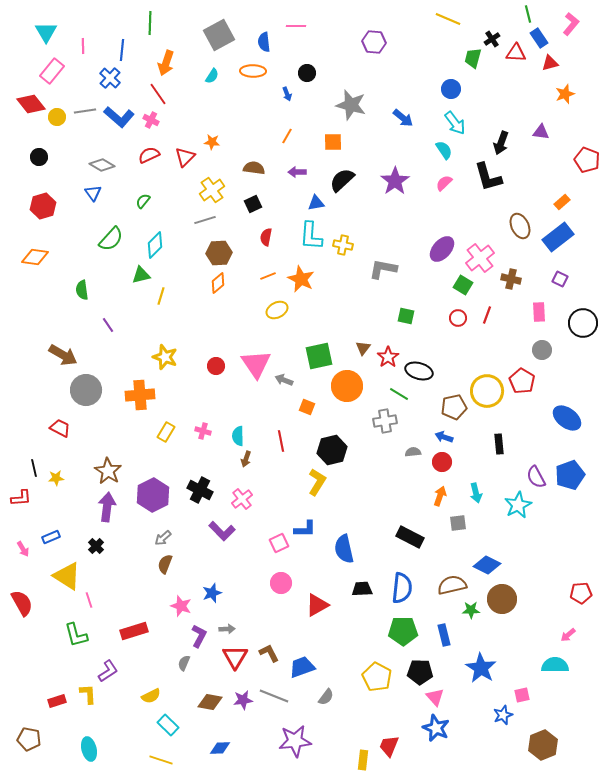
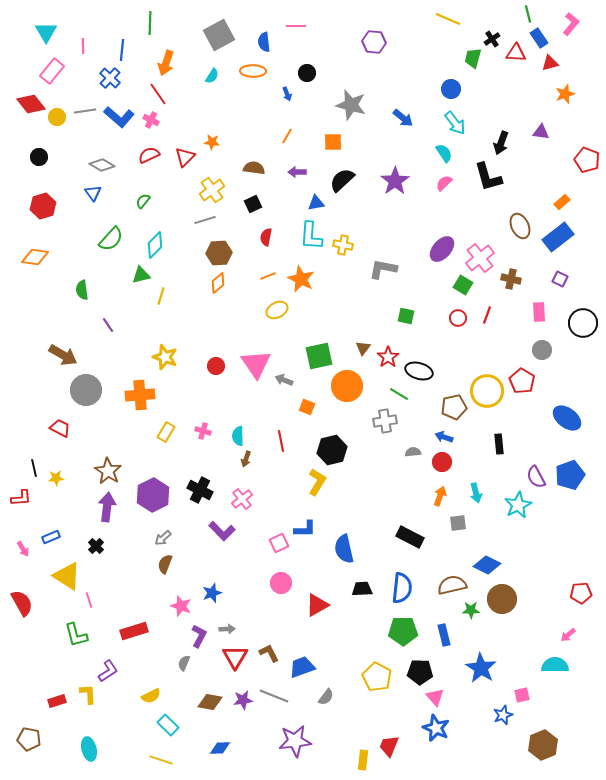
cyan semicircle at (444, 150): moved 3 px down
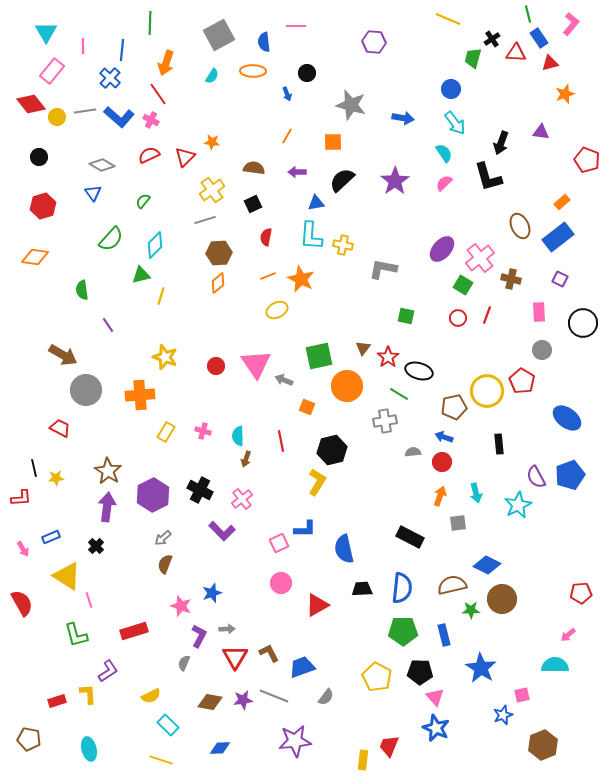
blue arrow at (403, 118): rotated 30 degrees counterclockwise
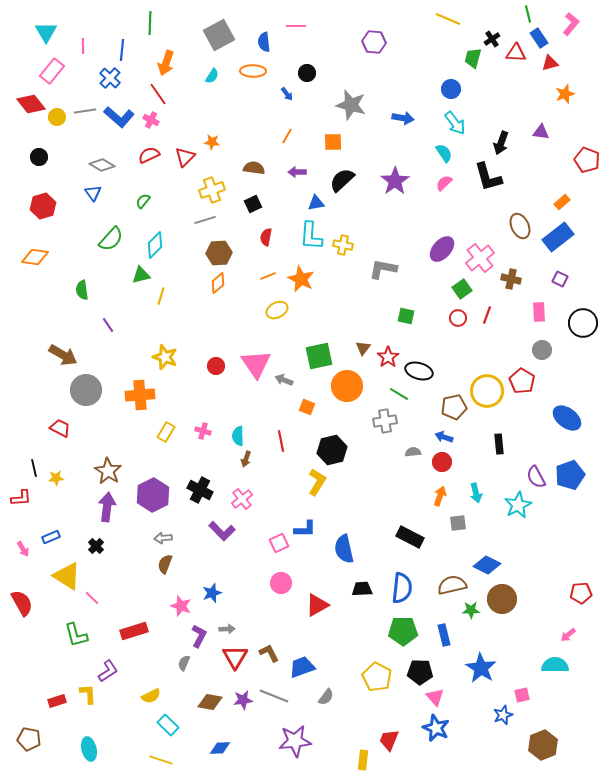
blue arrow at (287, 94): rotated 16 degrees counterclockwise
yellow cross at (212, 190): rotated 15 degrees clockwise
green square at (463, 285): moved 1 px left, 4 px down; rotated 24 degrees clockwise
gray arrow at (163, 538): rotated 36 degrees clockwise
pink line at (89, 600): moved 3 px right, 2 px up; rotated 28 degrees counterclockwise
red trapezoid at (389, 746): moved 6 px up
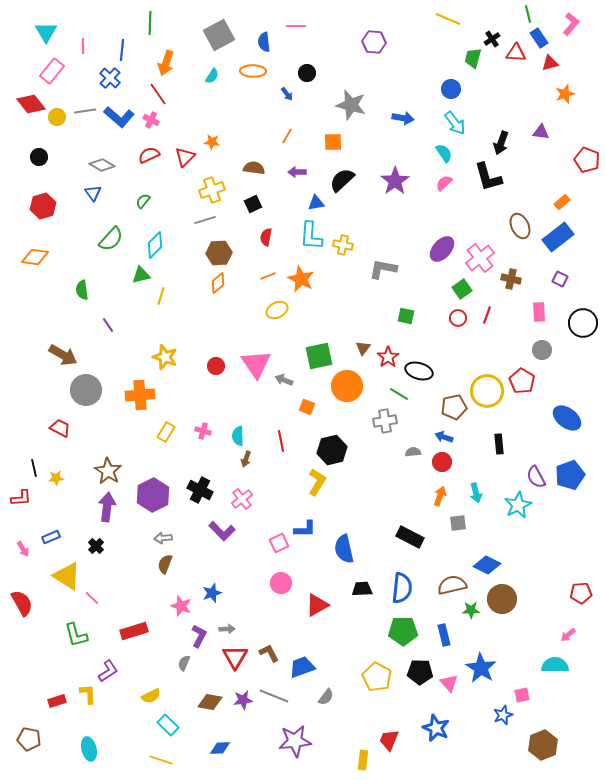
pink triangle at (435, 697): moved 14 px right, 14 px up
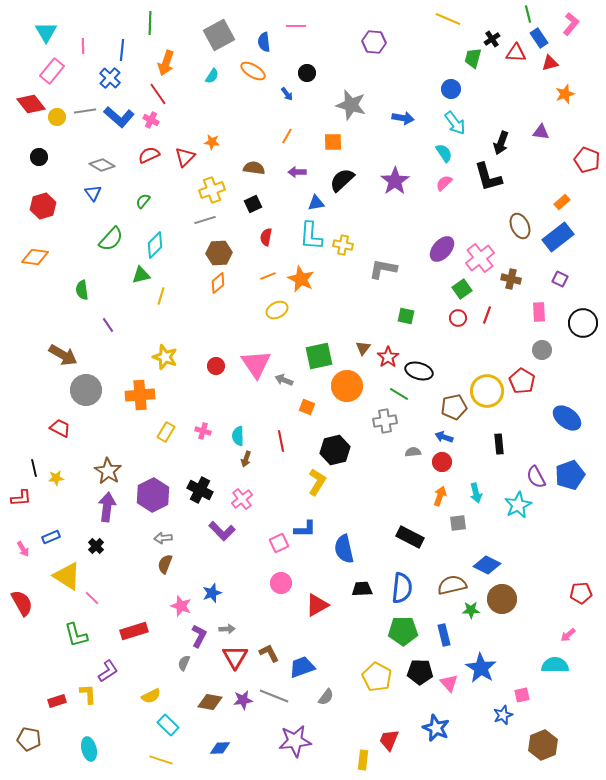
orange ellipse at (253, 71): rotated 30 degrees clockwise
black hexagon at (332, 450): moved 3 px right
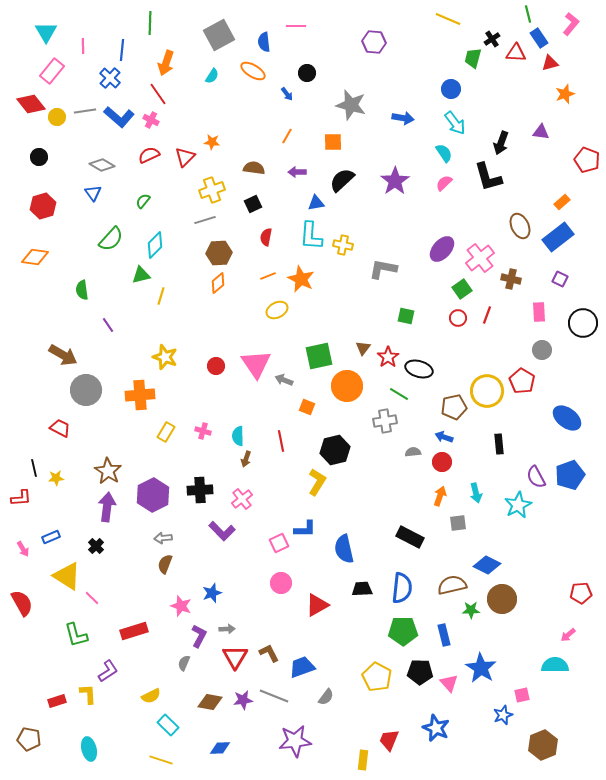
black ellipse at (419, 371): moved 2 px up
black cross at (200, 490): rotated 30 degrees counterclockwise
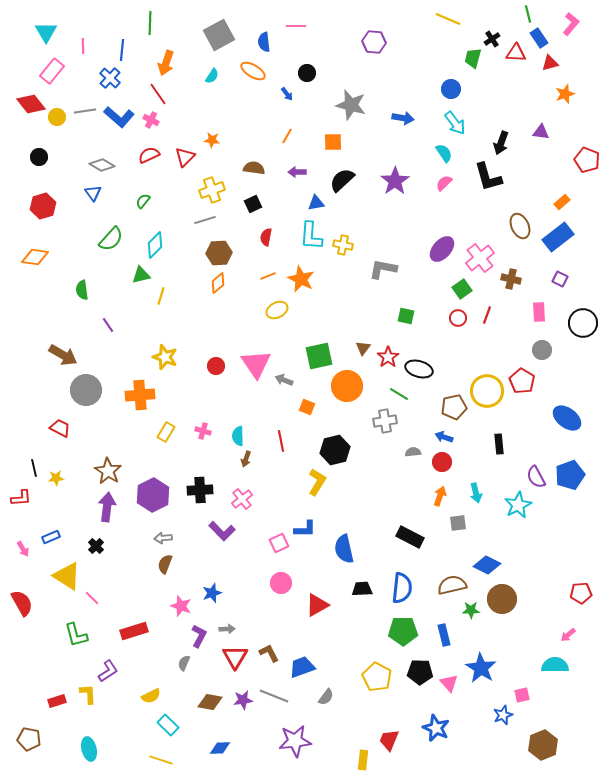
orange star at (212, 142): moved 2 px up
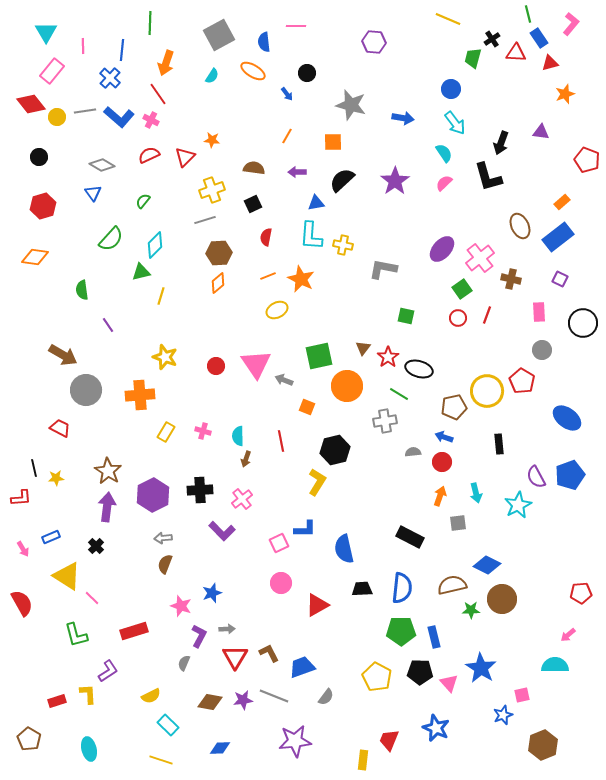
green triangle at (141, 275): moved 3 px up
green pentagon at (403, 631): moved 2 px left
blue rectangle at (444, 635): moved 10 px left, 2 px down
brown pentagon at (29, 739): rotated 20 degrees clockwise
